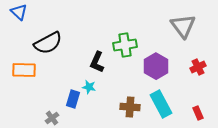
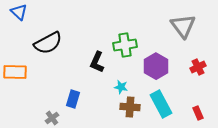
orange rectangle: moved 9 px left, 2 px down
cyan star: moved 32 px right
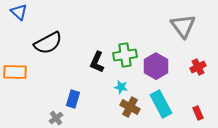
green cross: moved 10 px down
brown cross: rotated 24 degrees clockwise
gray cross: moved 4 px right
